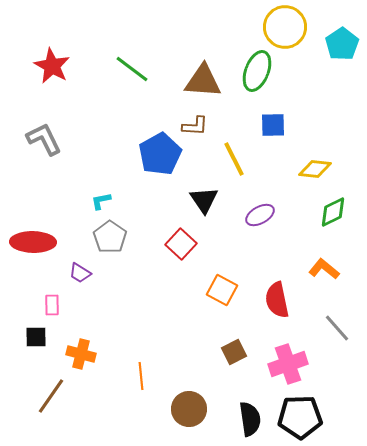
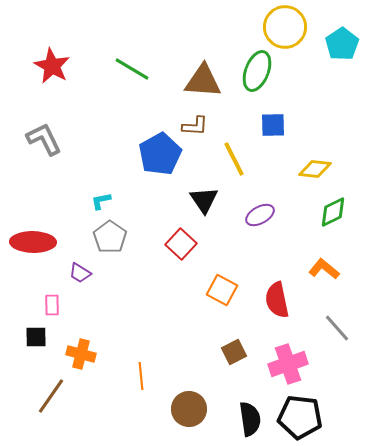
green line: rotated 6 degrees counterclockwise
black pentagon: rotated 9 degrees clockwise
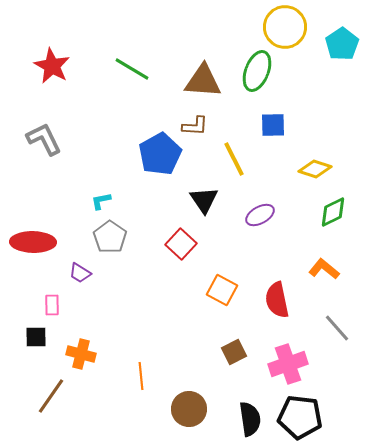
yellow diamond: rotated 12 degrees clockwise
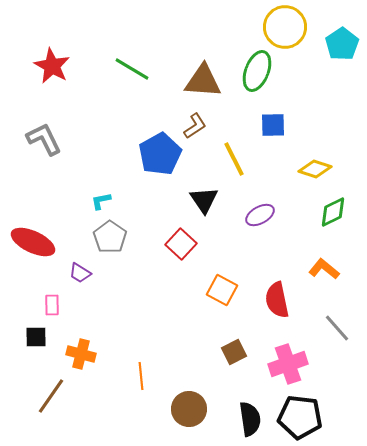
brown L-shape: rotated 36 degrees counterclockwise
red ellipse: rotated 24 degrees clockwise
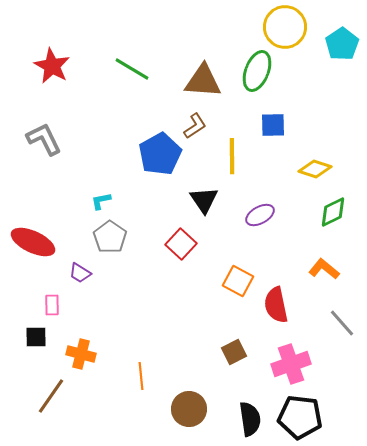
yellow line: moved 2 px left, 3 px up; rotated 27 degrees clockwise
orange square: moved 16 px right, 9 px up
red semicircle: moved 1 px left, 5 px down
gray line: moved 5 px right, 5 px up
pink cross: moved 3 px right
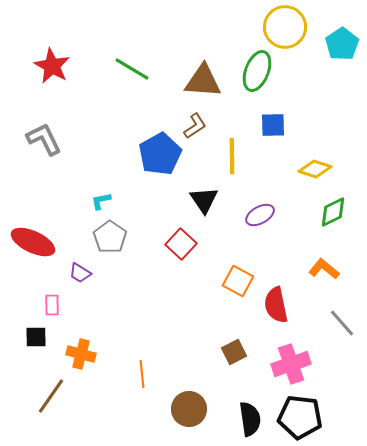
orange line: moved 1 px right, 2 px up
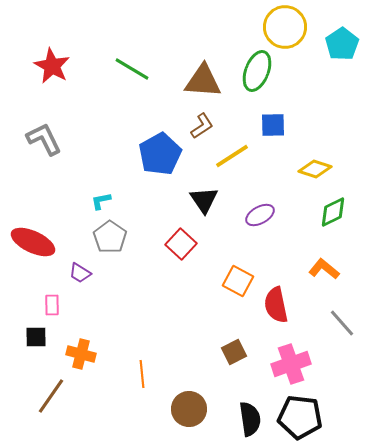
brown L-shape: moved 7 px right
yellow line: rotated 57 degrees clockwise
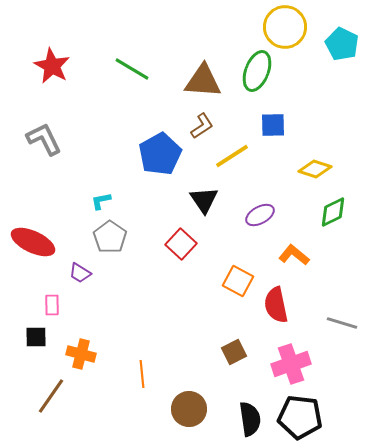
cyan pentagon: rotated 12 degrees counterclockwise
orange L-shape: moved 30 px left, 14 px up
gray line: rotated 32 degrees counterclockwise
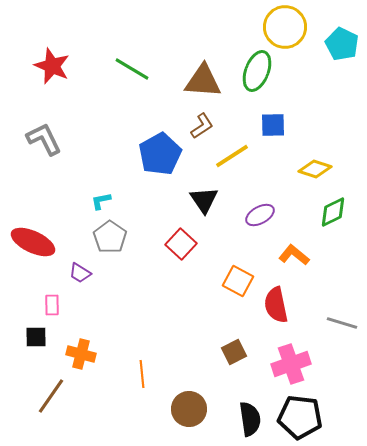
red star: rotated 6 degrees counterclockwise
